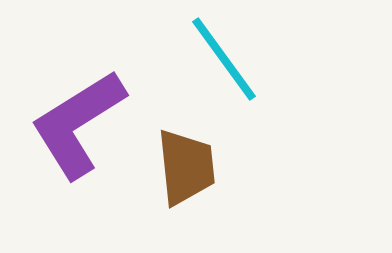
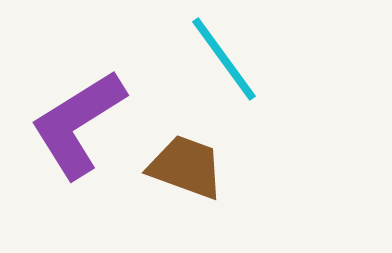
brown trapezoid: rotated 64 degrees counterclockwise
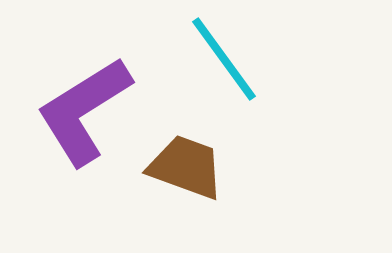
purple L-shape: moved 6 px right, 13 px up
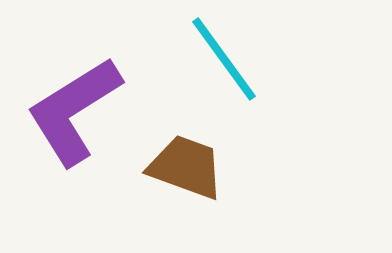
purple L-shape: moved 10 px left
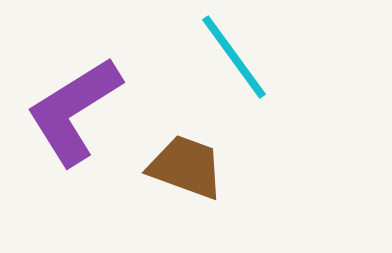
cyan line: moved 10 px right, 2 px up
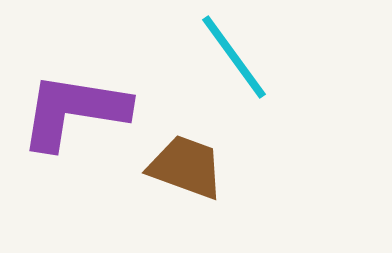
purple L-shape: rotated 41 degrees clockwise
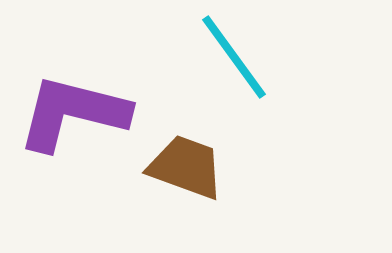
purple L-shape: moved 1 px left, 2 px down; rotated 5 degrees clockwise
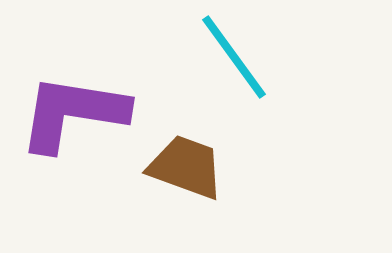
purple L-shape: rotated 5 degrees counterclockwise
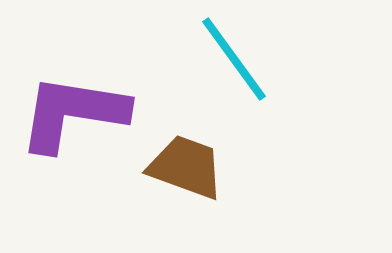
cyan line: moved 2 px down
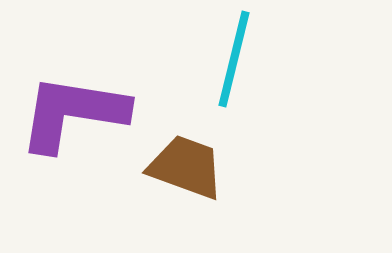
cyan line: rotated 50 degrees clockwise
